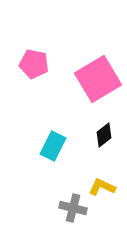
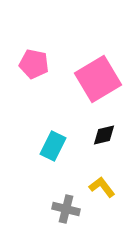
black diamond: rotated 25 degrees clockwise
yellow L-shape: rotated 28 degrees clockwise
gray cross: moved 7 px left, 1 px down
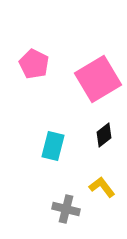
pink pentagon: rotated 16 degrees clockwise
black diamond: rotated 25 degrees counterclockwise
cyan rectangle: rotated 12 degrees counterclockwise
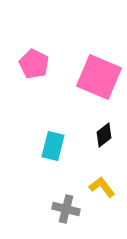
pink square: moved 1 px right, 2 px up; rotated 36 degrees counterclockwise
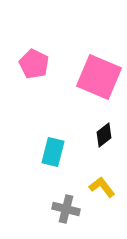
cyan rectangle: moved 6 px down
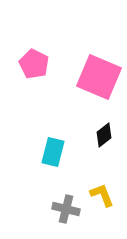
yellow L-shape: moved 8 px down; rotated 16 degrees clockwise
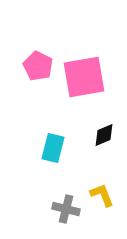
pink pentagon: moved 4 px right, 2 px down
pink square: moved 15 px left; rotated 33 degrees counterclockwise
black diamond: rotated 15 degrees clockwise
cyan rectangle: moved 4 px up
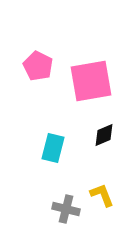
pink square: moved 7 px right, 4 px down
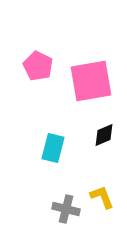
yellow L-shape: moved 2 px down
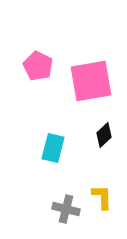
black diamond: rotated 20 degrees counterclockwise
yellow L-shape: rotated 20 degrees clockwise
